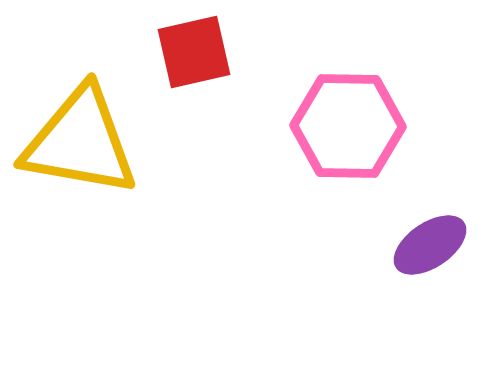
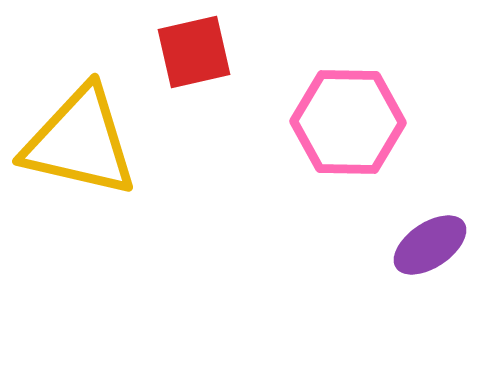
pink hexagon: moved 4 px up
yellow triangle: rotated 3 degrees clockwise
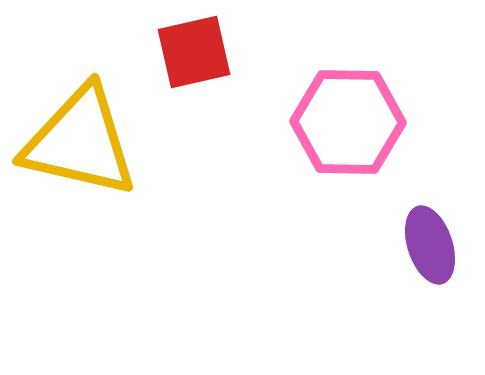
purple ellipse: rotated 74 degrees counterclockwise
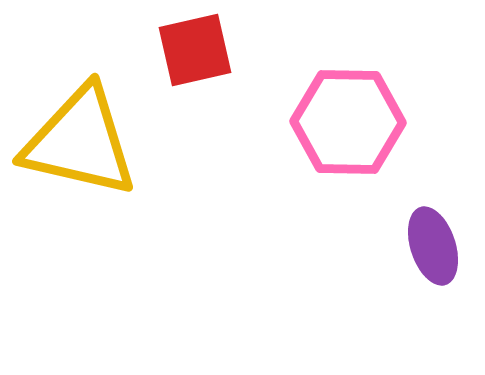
red square: moved 1 px right, 2 px up
purple ellipse: moved 3 px right, 1 px down
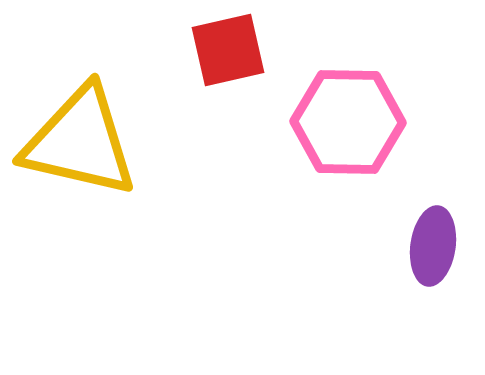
red square: moved 33 px right
purple ellipse: rotated 26 degrees clockwise
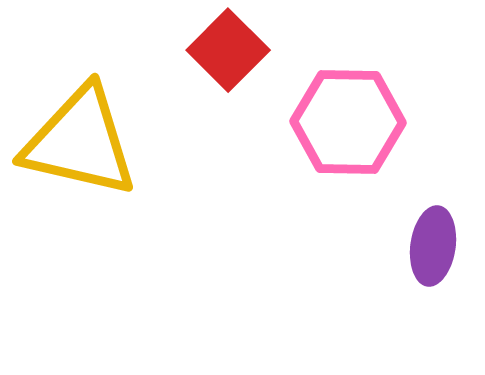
red square: rotated 32 degrees counterclockwise
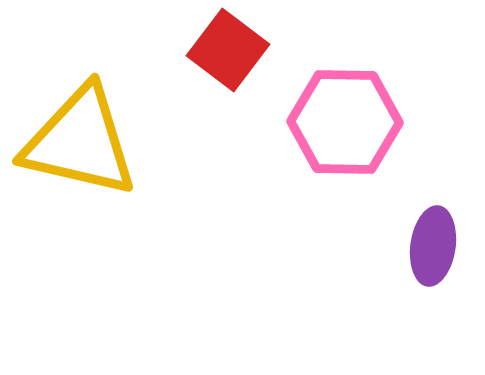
red square: rotated 8 degrees counterclockwise
pink hexagon: moved 3 px left
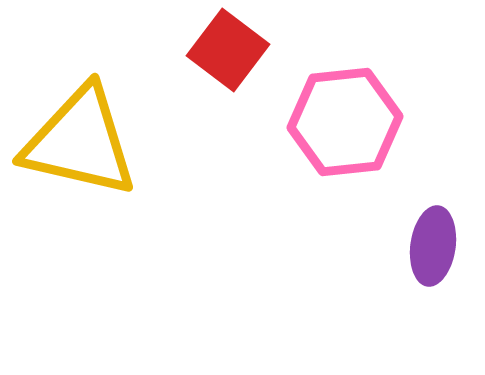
pink hexagon: rotated 7 degrees counterclockwise
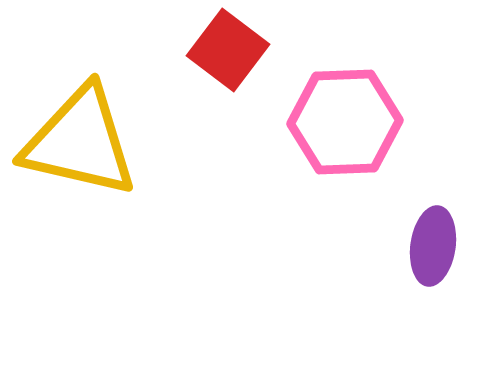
pink hexagon: rotated 4 degrees clockwise
